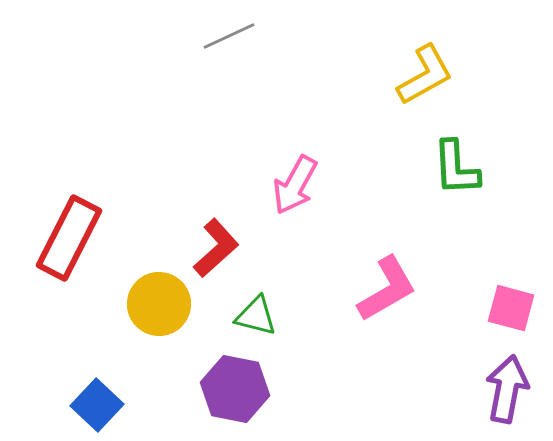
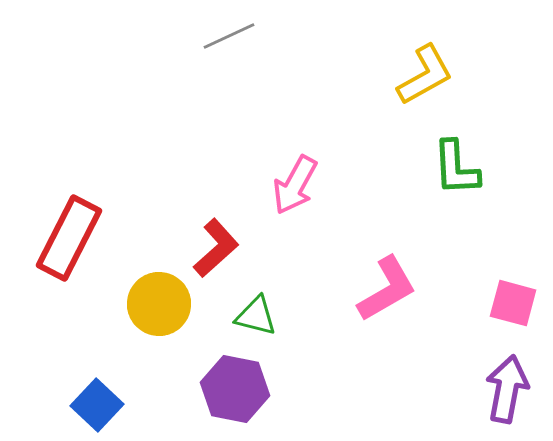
pink square: moved 2 px right, 5 px up
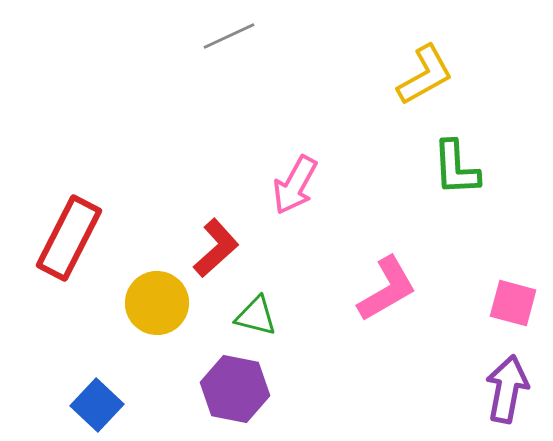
yellow circle: moved 2 px left, 1 px up
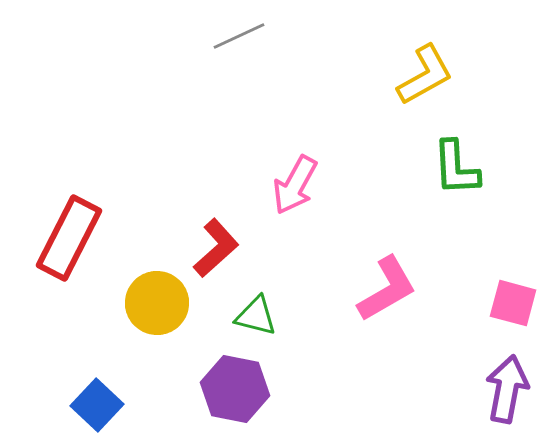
gray line: moved 10 px right
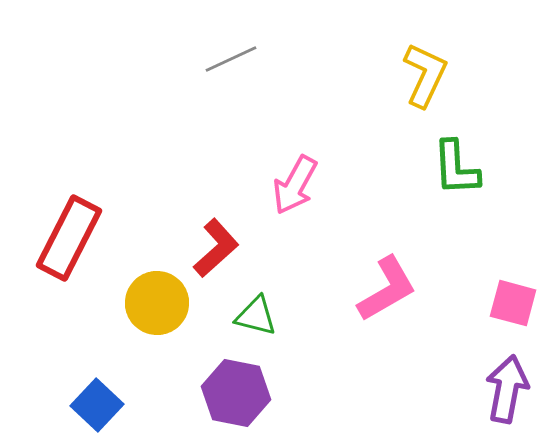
gray line: moved 8 px left, 23 px down
yellow L-shape: rotated 36 degrees counterclockwise
purple hexagon: moved 1 px right, 4 px down
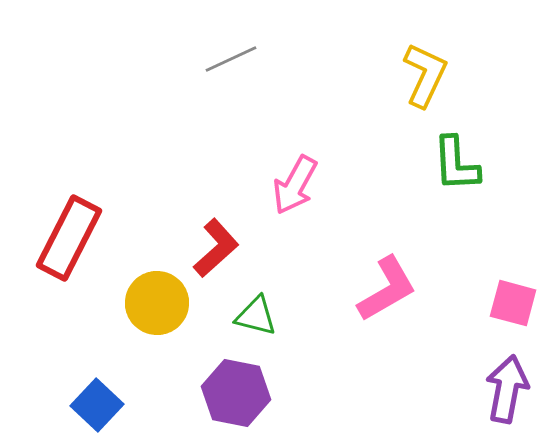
green L-shape: moved 4 px up
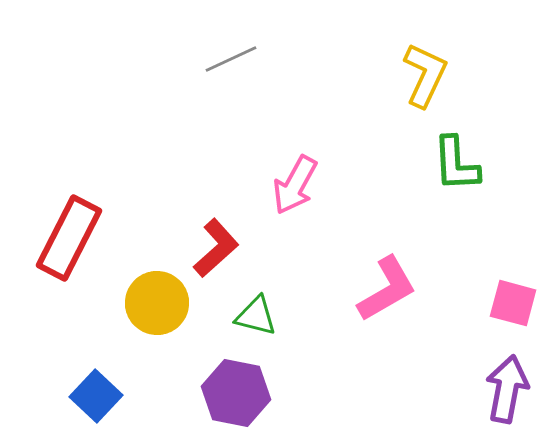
blue square: moved 1 px left, 9 px up
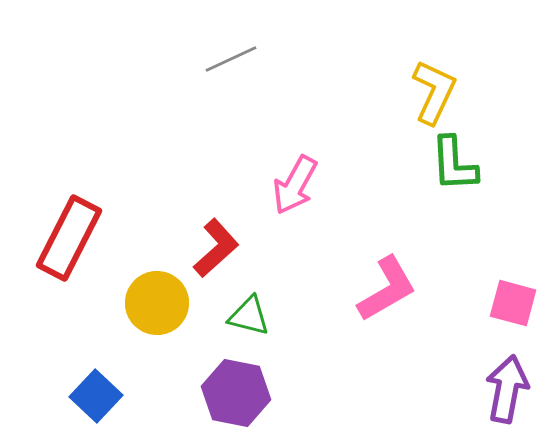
yellow L-shape: moved 9 px right, 17 px down
green L-shape: moved 2 px left
green triangle: moved 7 px left
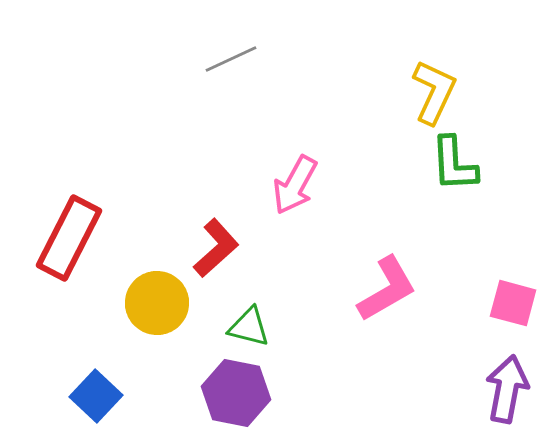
green triangle: moved 11 px down
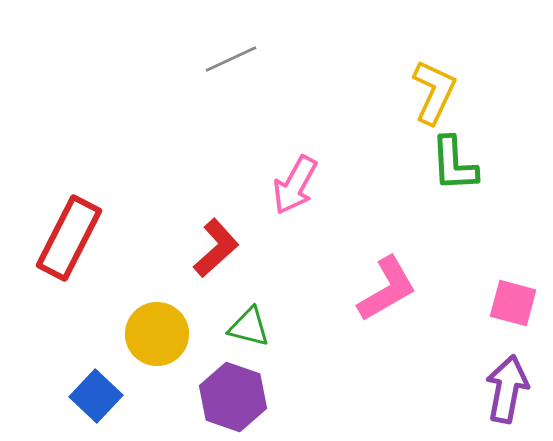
yellow circle: moved 31 px down
purple hexagon: moved 3 px left, 4 px down; rotated 8 degrees clockwise
